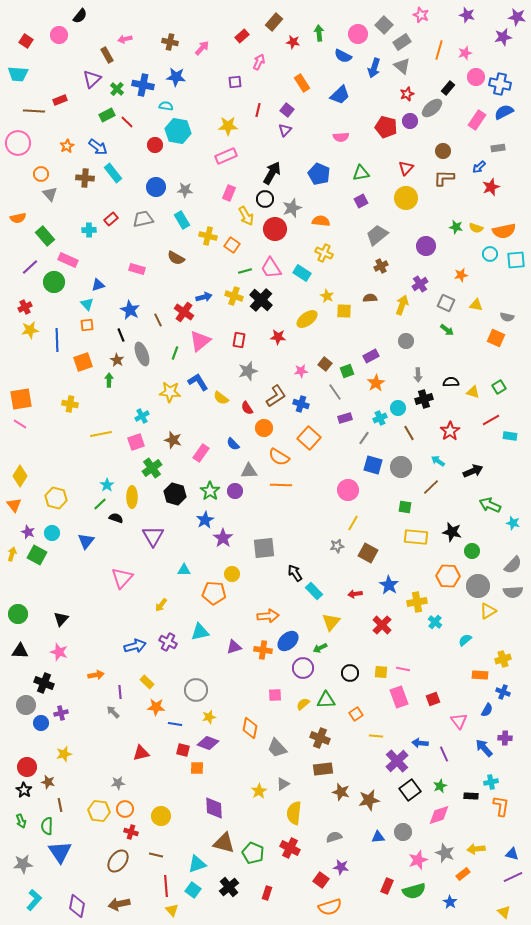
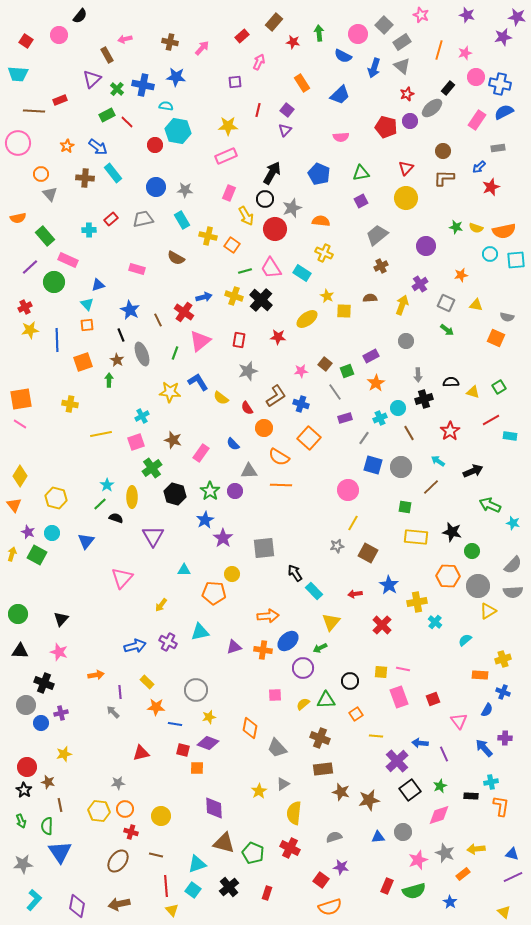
black circle at (350, 673): moved 8 px down
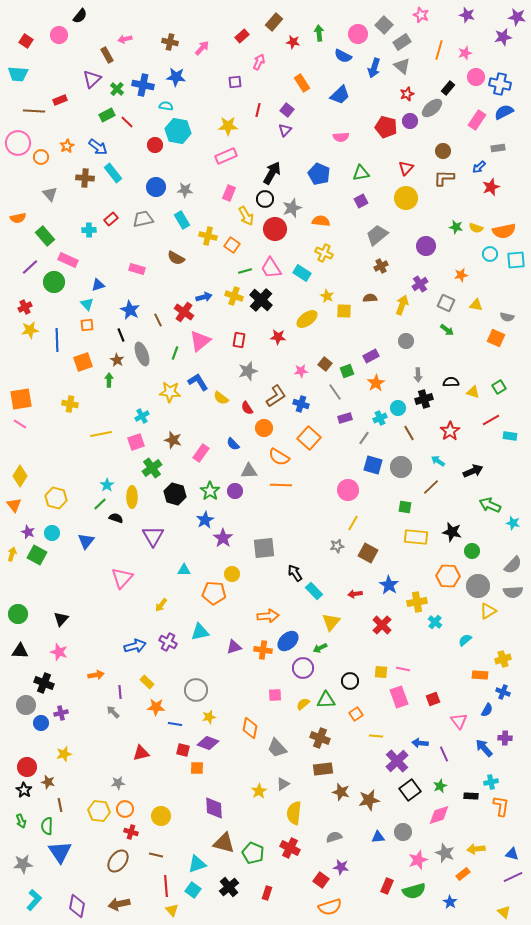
orange circle at (41, 174): moved 17 px up
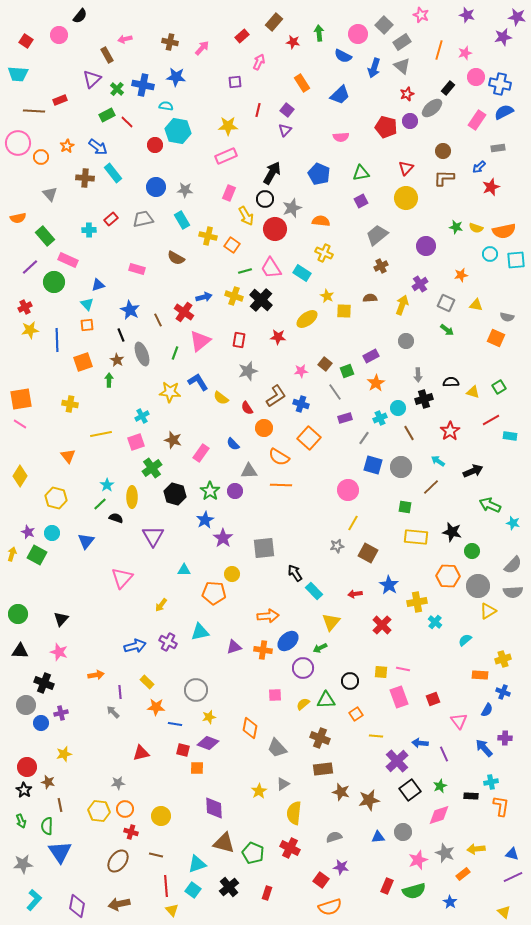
orange triangle at (14, 505): moved 54 px right, 49 px up
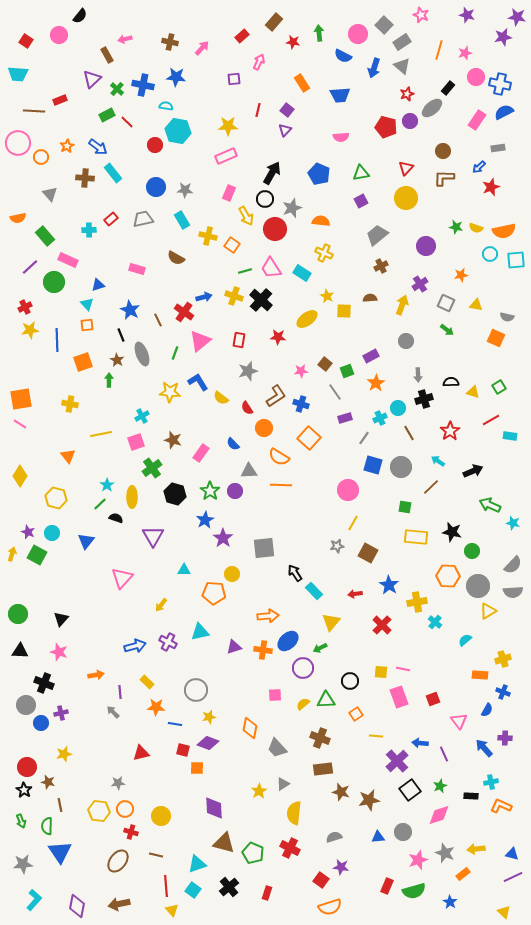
purple square at (235, 82): moved 1 px left, 3 px up
blue trapezoid at (340, 95): rotated 40 degrees clockwise
orange L-shape at (501, 806): rotated 75 degrees counterclockwise
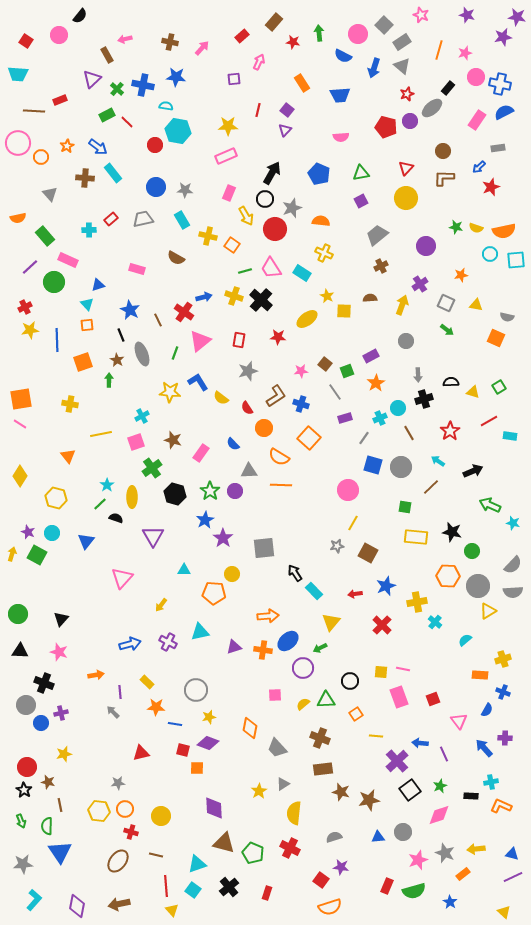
red line at (491, 420): moved 2 px left, 1 px down
blue star at (389, 585): moved 3 px left, 1 px down; rotated 18 degrees clockwise
blue arrow at (135, 646): moved 5 px left, 2 px up
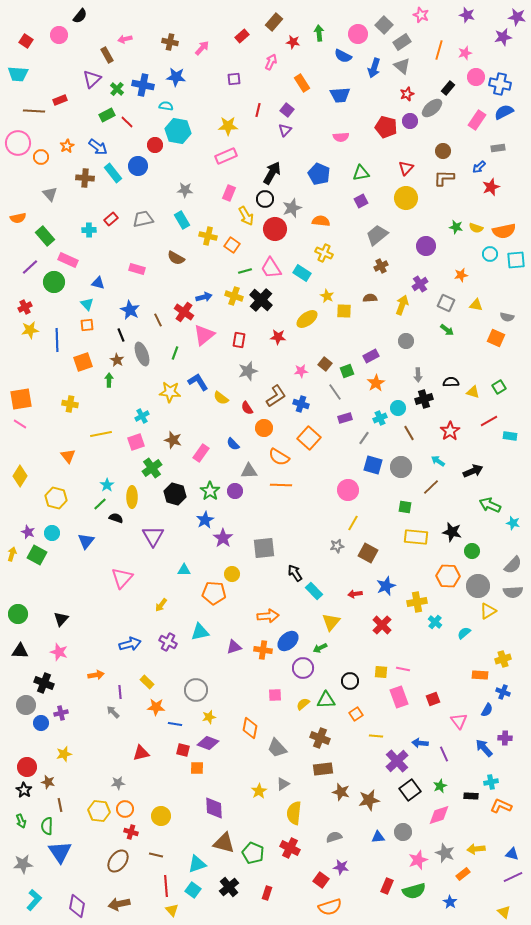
pink arrow at (259, 62): moved 12 px right
blue circle at (156, 187): moved 18 px left, 21 px up
blue triangle at (98, 285): moved 2 px up; rotated 32 degrees clockwise
pink triangle at (200, 341): moved 4 px right, 6 px up
cyan semicircle at (465, 640): moved 1 px left, 7 px up
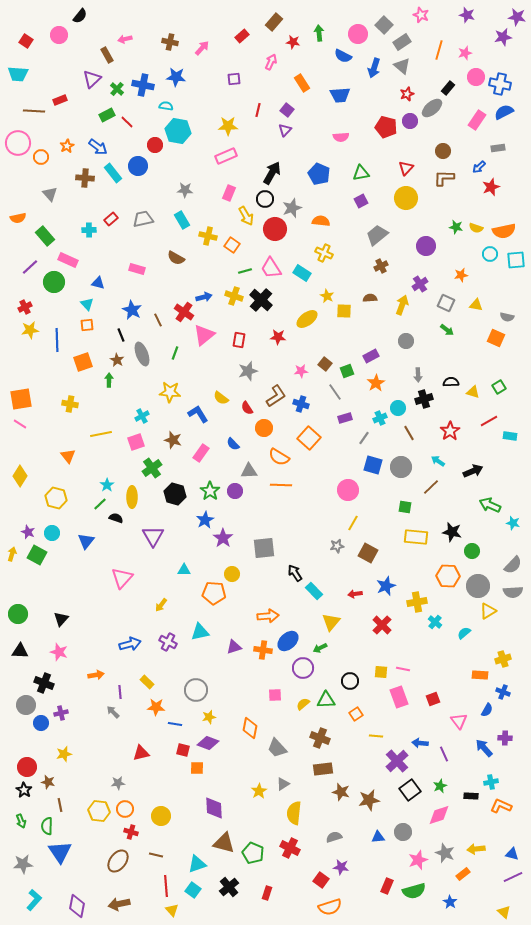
blue star at (130, 310): moved 2 px right
blue L-shape at (198, 382): moved 32 px down
